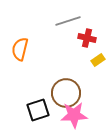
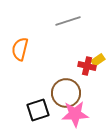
red cross: moved 28 px down
pink star: moved 1 px right, 1 px up
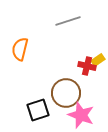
pink star: moved 6 px right, 1 px down; rotated 24 degrees clockwise
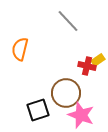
gray line: rotated 65 degrees clockwise
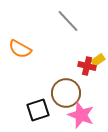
orange semicircle: rotated 75 degrees counterclockwise
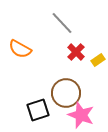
gray line: moved 6 px left, 2 px down
red cross: moved 11 px left, 14 px up; rotated 30 degrees clockwise
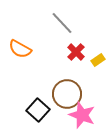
brown circle: moved 1 px right, 1 px down
black square: rotated 30 degrees counterclockwise
pink star: moved 1 px right
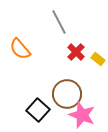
gray line: moved 3 px left, 1 px up; rotated 15 degrees clockwise
orange semicircle: rotated 20 degrees clockwise
yellow rectangle: moved 1 px up; rotated 72 degrees clockwise
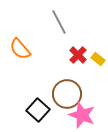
red cross: moved 2 px right, 3 px down
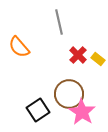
gray line: rotated 15 degrees clockwise
orange semicircle: moved 1 px left, 2 px up
brown circle: moved 2 px right
black square: rotated 15 degrees clockwise
pink star: moved 3 px up; rotated 12 degrees clockwise
